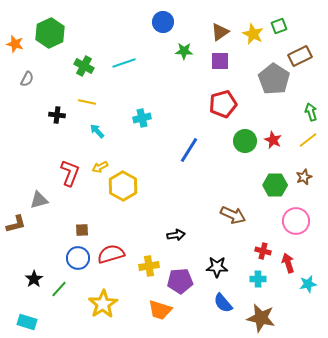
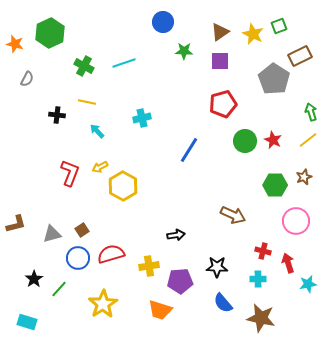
gray triangle at (39, 200): moved 13 px right, 34 px down
brown square at (82, 230): rotated 32 degrees counterclockwise
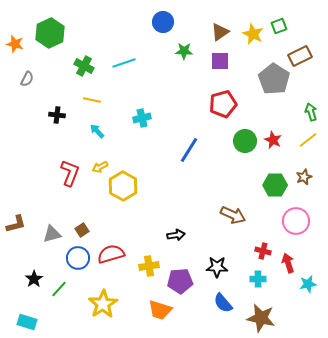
yellow line at (87, 102): moved 5 px right, 2 px up
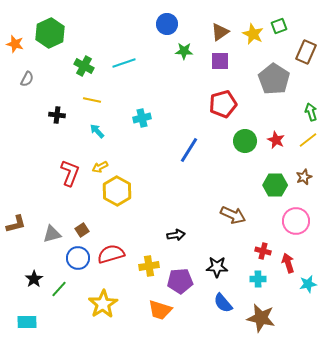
blue circle at (163, 22): moved 4 px right, 2 px down
brown rectangle at (300, 56): moved 6 px right, 4 px up; rotated 40 degrees counterclockwise
red star at (273, 140): moved 3 px right
yellow hexagon at (123, 186): moved 6 px left, 5 px down
cyan rectangle at (27, 322): rotated 18 degrees counterclockwise
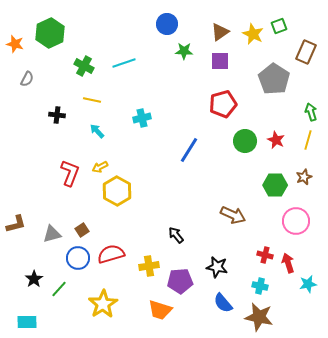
yellow line at (308, 140): rotated 36 degrees counterclockwise
black arrow at (176, 235): rotated 120 degrees counterclockwise
red cross at (263, 251): moved 2 px right, 4 px down
black star at (217, 267): rotated 10 degrees clockwise
cyan cross at (258, 279): moved 2 px right, 7 px down; rotated 14 degrees clockwise
brown star at (261, 318): moved 2 px left, 1 px up
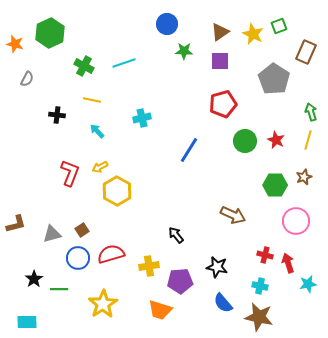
green line at (59, 289): rotated 48 degrees clockwise
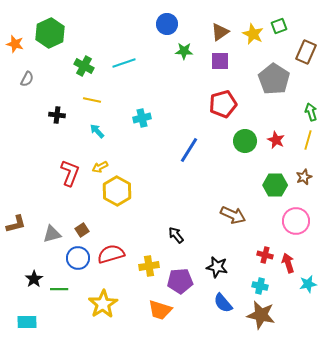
brown star at (259, 317): moved 2 px right, 2 px up
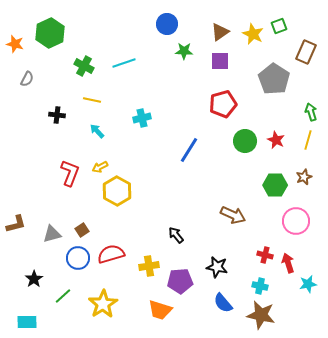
green line at (59, 289): moved 4 px right, 7 px down; rotated 42 degrees counterclockwise
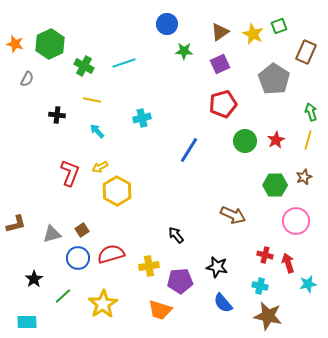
green hexagon at (50, 33): moved 11 px down
purple square at (220, 61): moved 3 px down; rotated 24 degrees counterclockwise
red star at (276, 140): rotated 18 degrees clockwise
brown star at (261, 315): moved 7 px right, 1 px down
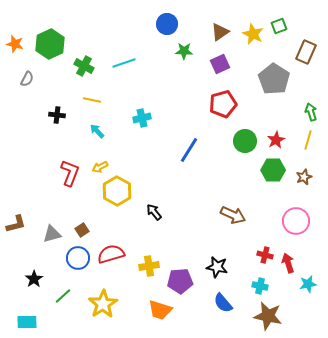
green hexagon at (275, 185): moved 2 px left, 15 px up
black arrow at (176, 235): moved 22 px left, 23 px up
